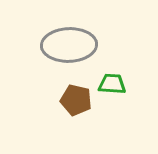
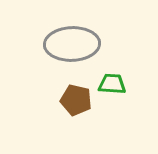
gray ellipse: moved 3 px right, 1 px up
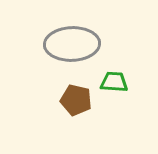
green trapezoid: moved 2 px right, 2 px up
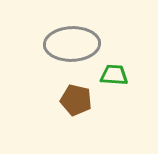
green trapezoid: moved 7 px up
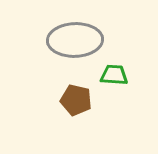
gray ellipse: moved 3 px right, 4 px up
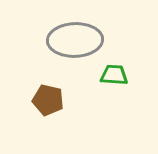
brown pentagon: moved 28 px left
